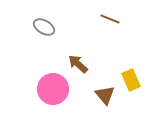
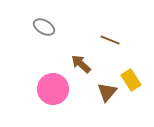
brown line: moved 21 px down
brown arrow: moved 3 px right
yellow rectangle: rotated 10 degrees counterclockwise
brown triangle: moved 2 px right, 3 px up; rotated 20 degrees clockwise
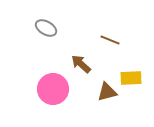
gray ellipse: moved 2 px right, 1 px down
yellow rectangle: moved 2 px up; rotated 60 degrees counterclockwise
brown triangle: rotated 35 degrees clockwise
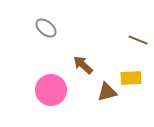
gray ellipse: rotated 10 degrees clockwise
brown line: moved 28 px right
brown arrow: moved 2 px right, 1 px down
pink circle: moved 2 px left, 1 px down
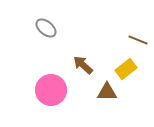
yellow rectangle: moved 5 px left, 9 px up; rotated 35 degrees counterclockwise
brown triangle: rotated 15 degrees clockwise
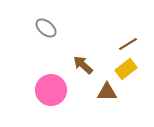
brown line: moved 10 px left, 4 px down; rotated 54 degrees counterclockwise
